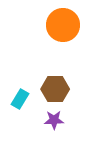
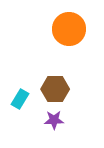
orange circle: moved 6 px right, 4 px down
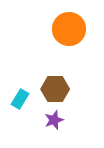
purple star: rotated 18 degrees counterclockwise
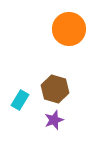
brown hexagon: rotated 16 degrees clockwise
cyan rectangle: moved 1 px down
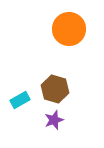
cyan rectangle: rotated 30 degrees clockwise
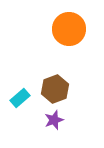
brown hexagon: rotated 24 degrees clockwise
cyan rectangle: moved 2 px up; rotated 12 degrees counterclockwise
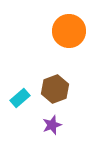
orange circle: moved 2 px down
purple star: moved 2 px left, 5 px down
